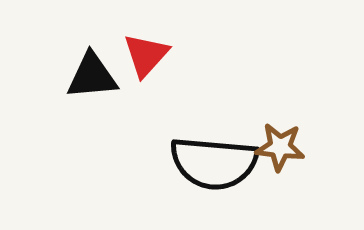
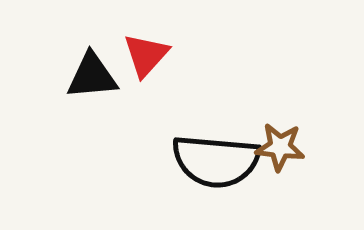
black semicircle: moved 2 px right, 2 px up
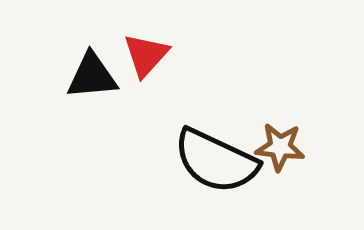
black semicircle: rotated 20 degrees clockwise
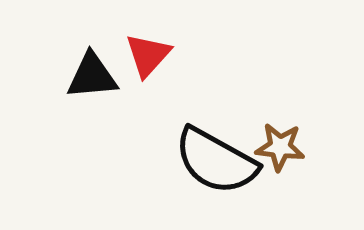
red triangle: moved 2 px right
black semicircle: rotated 4 degrees clockwise
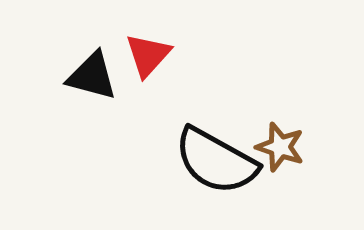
black triangle: rotated 20 degrees clockwise
brown star: rotated 12 degrees clockwise
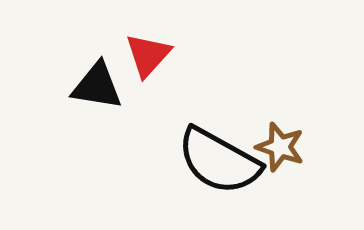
black triangle: moved 5 px right, 10 px down; rotated 6 degrees counterclockwise
black semicircle: moved 3 px right
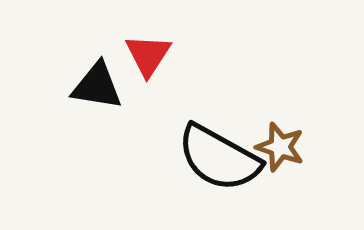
red triangle: rotated 9 degrees counterclockwise
black semicircle: moved 3 px up
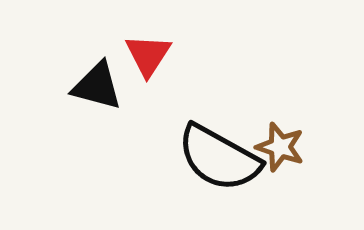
black triangle: rotated 6 degrees clockwise
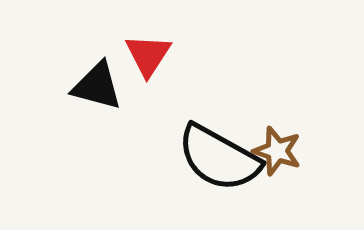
brown star: moved 3 px left, 4 px down
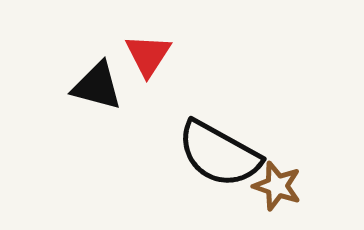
brown star: moved 35 px down
black semicircle: moved 4 px up
